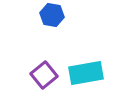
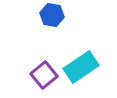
cyan rectangle: moved 5 px left, 6 px up; rotated 24 degrees counterclockwise
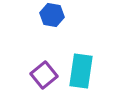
cyan rectangle: moved 4 px down; rotated 48 degrees counterclockwise
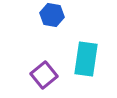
cyan rectangle: moved 5 px right, 12 px up
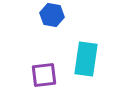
purple square: rotated 32 degrees clockwise
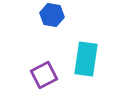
purple square: rotated 20 degrees counterclockwise
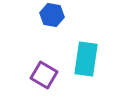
purple square: rotated 32 degrees counterclockwise
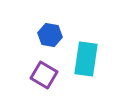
blue hexagon: moved 2 px left, 20 px down
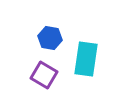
blue hexagon: moved 3 px down
